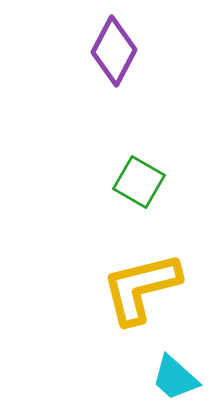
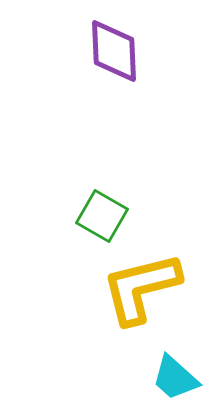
purple diamond: rotated 30 degrees counterclockwise
green square: moved 37 px left, 34 px down
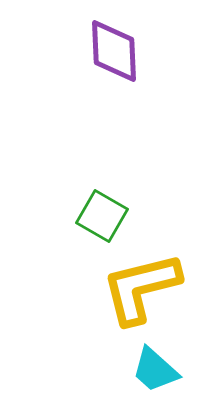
cyan trapezoid: moved 20 px left, 8 px up
